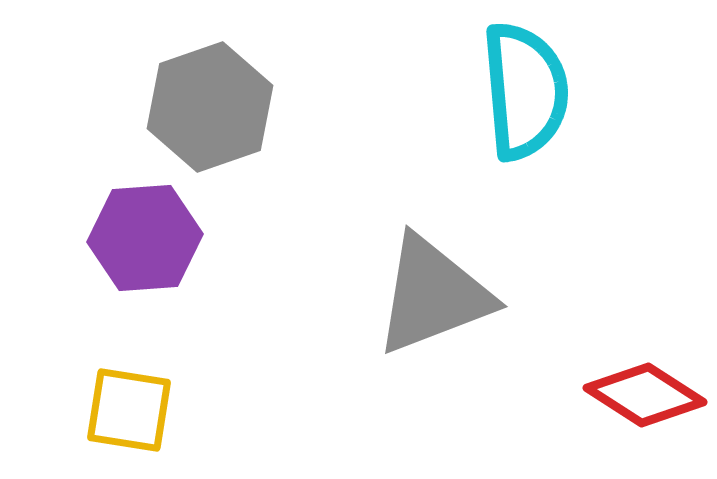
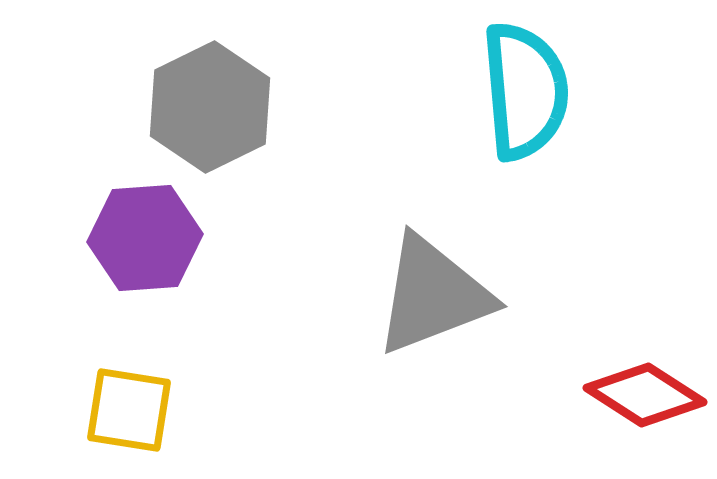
gray hexagon: rotated 7 degrees counterclockwise
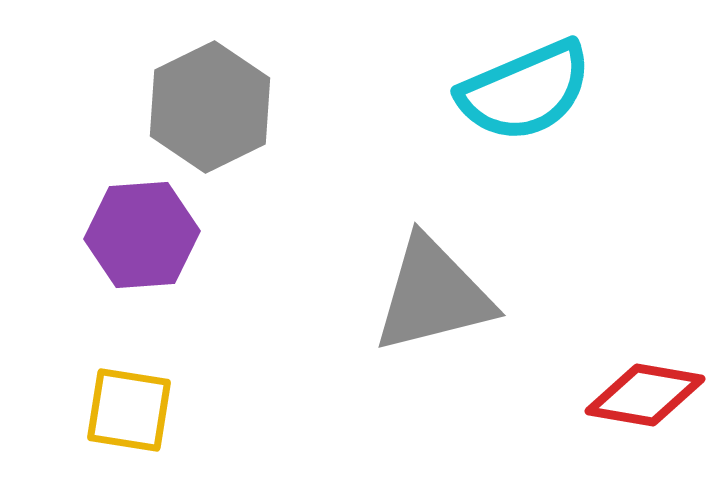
cyan semicircle: rotated 72 degrees clockwise
purple hexagon: moved 3 px left, 3 px up
gray triangle: rotated 7 degrees clockwise
red diamond: rotated 23 degrees counterclockwise
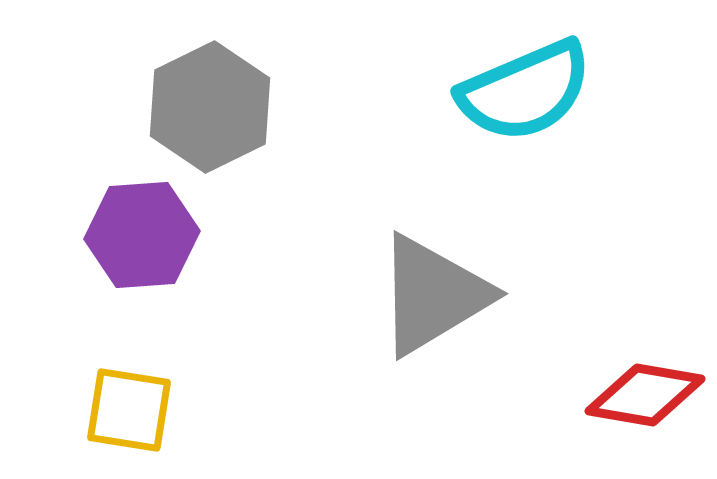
gray triangle: rotated 17 degrees counterclockwise
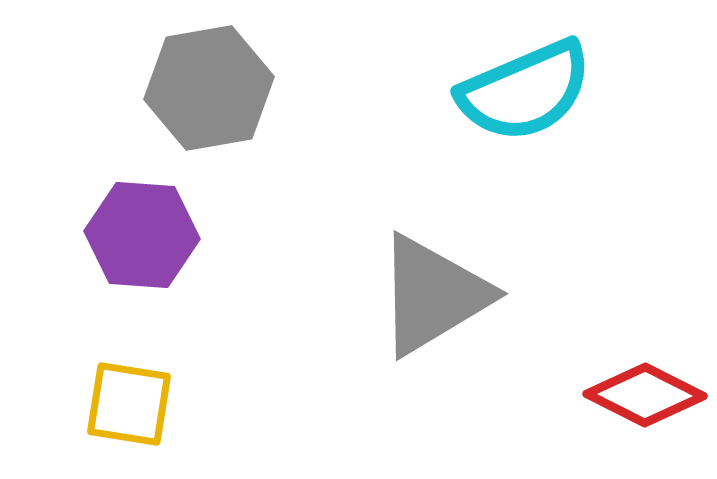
gray hexagon: moved 1 px left, 19 px up; rotated 16 degrees clockwise
purple hexagon: rotated 8 degrees clockwise
red diamond: rotated 17 degrees clockwise
yellow square: moved 6 px up
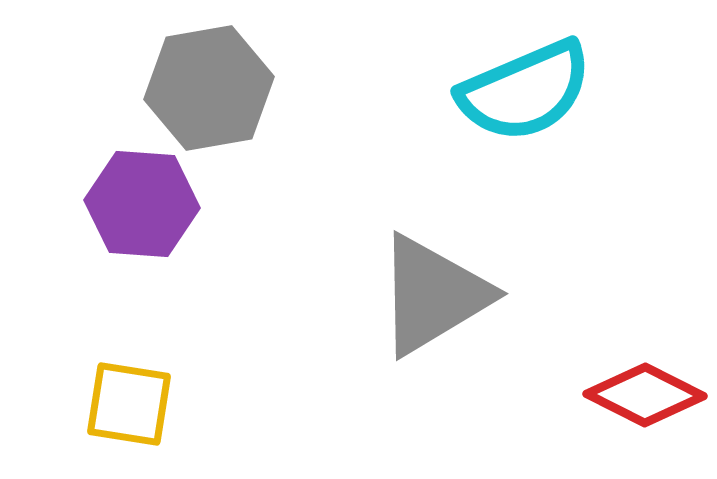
purple hexagon: moved 31 px up
